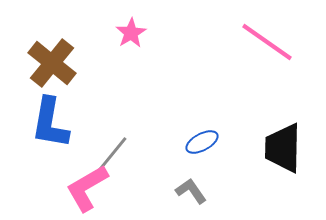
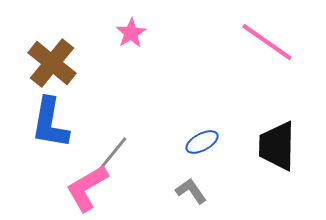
black trapezoid: moved 6 px left, 2 px up
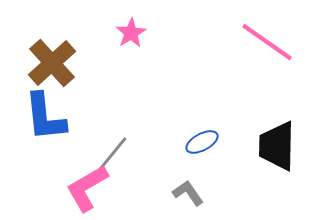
brown cross: rotated 9 degrees clockwise
blue L-shape: moved 5 px left, 6 px up; rotated 16 degrees counterclockwise
gray L-shape: moved 3 px left, 2 px down
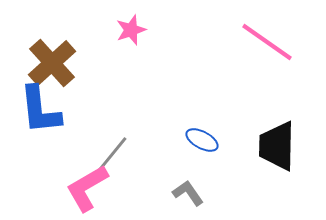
pink star: moved 3 px up; rotated 12 degrees clockwise
blue L-shape: moved 5 px left, 7 px up
blue ellipse: moved 2 px up; rotated 56 degrees clockwise
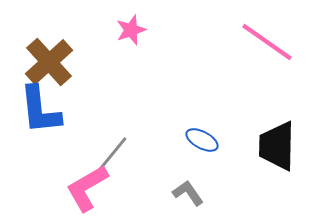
brown cross: moved 3 px left, 1 px up
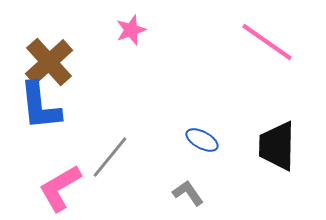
blue L-shape: moved 4 px up
pink L-shape: moved 27 px left
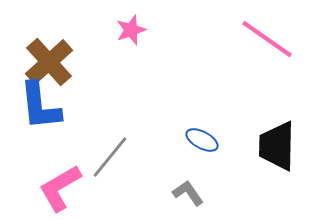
pink line: moved 3 px up
